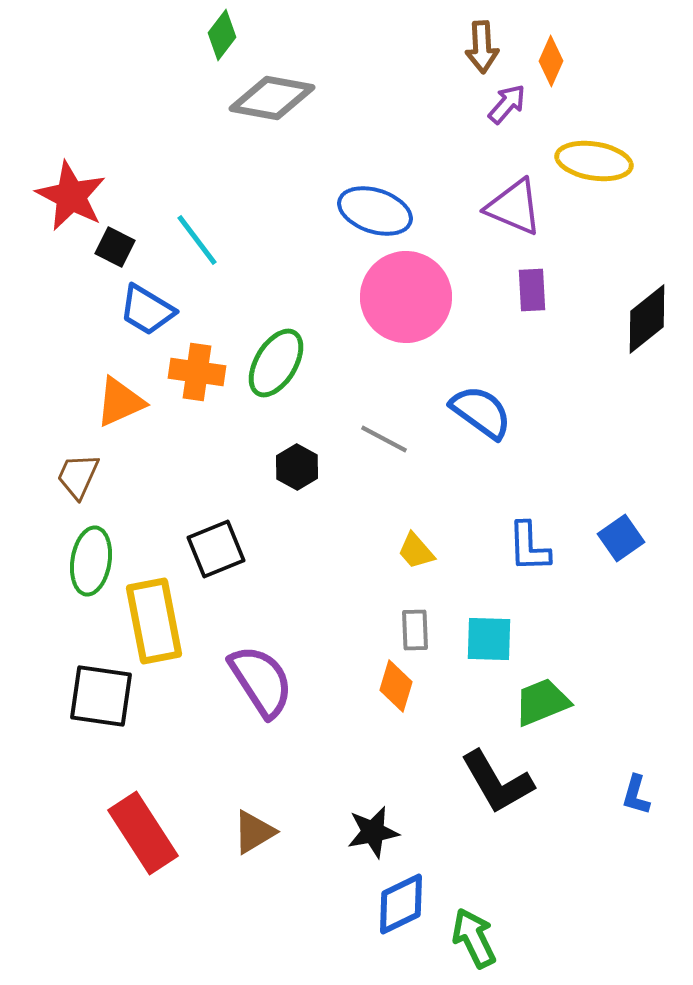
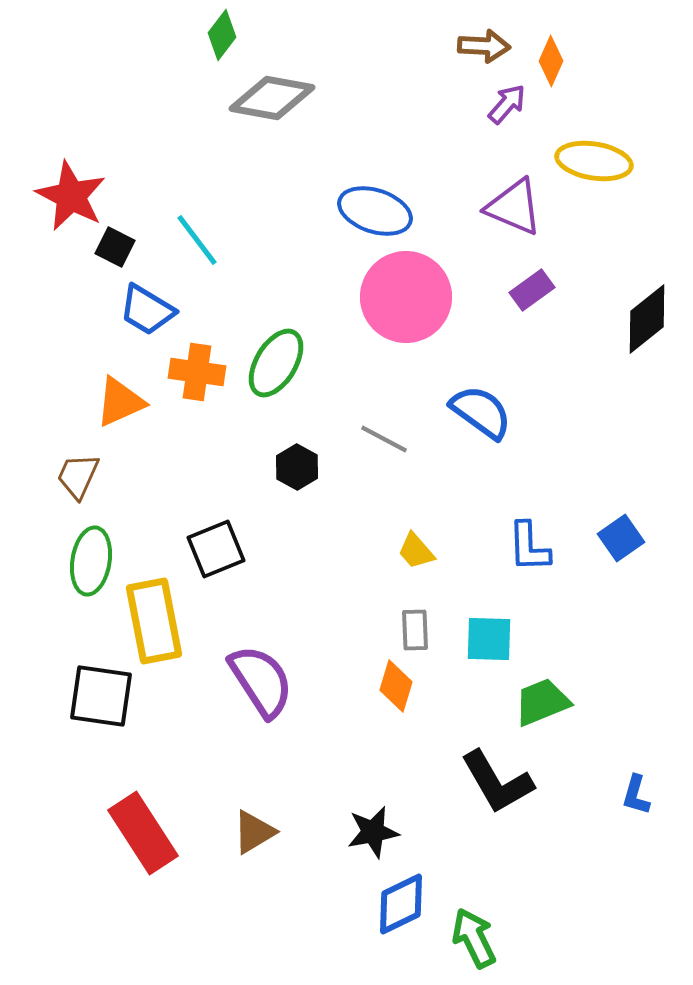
brown arrow at (482, 47): moved 2 px right, 1 px up; rotated 84 degrees counterclockwise
purple rectangle at (532, 290): rotated 57 degrees clockwise
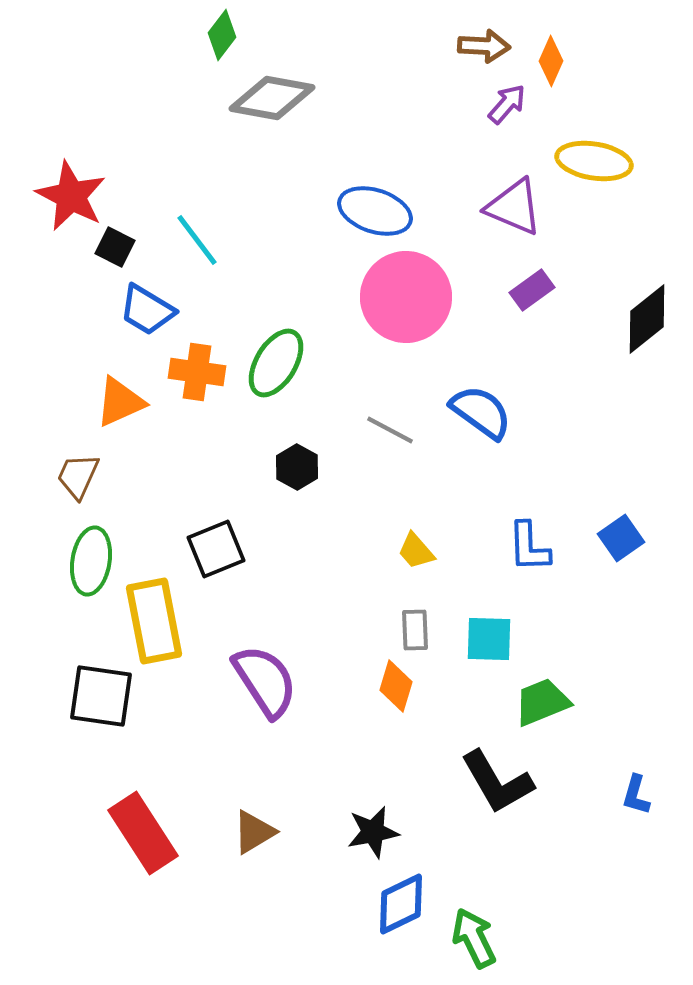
gray line at (384, 439): moved 6 px right, 9 px up
purple semicircle at (261, 681): moved 4 px right
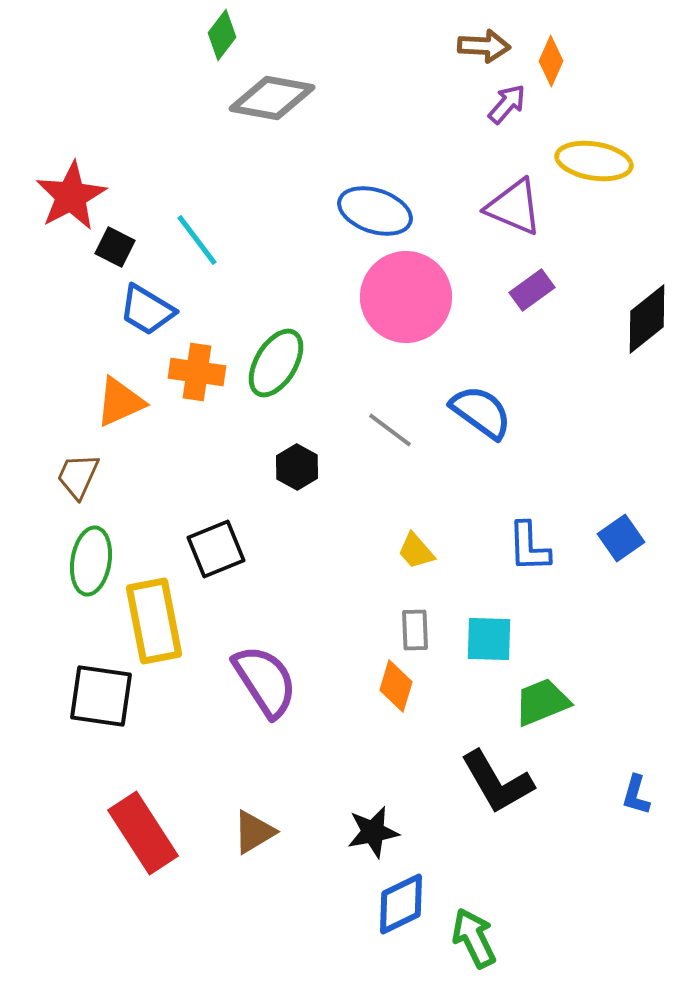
red star at (71, 196): rotated 16 degrees clockwise
gray line at (390, 430): rotated 9 degrees clockwise
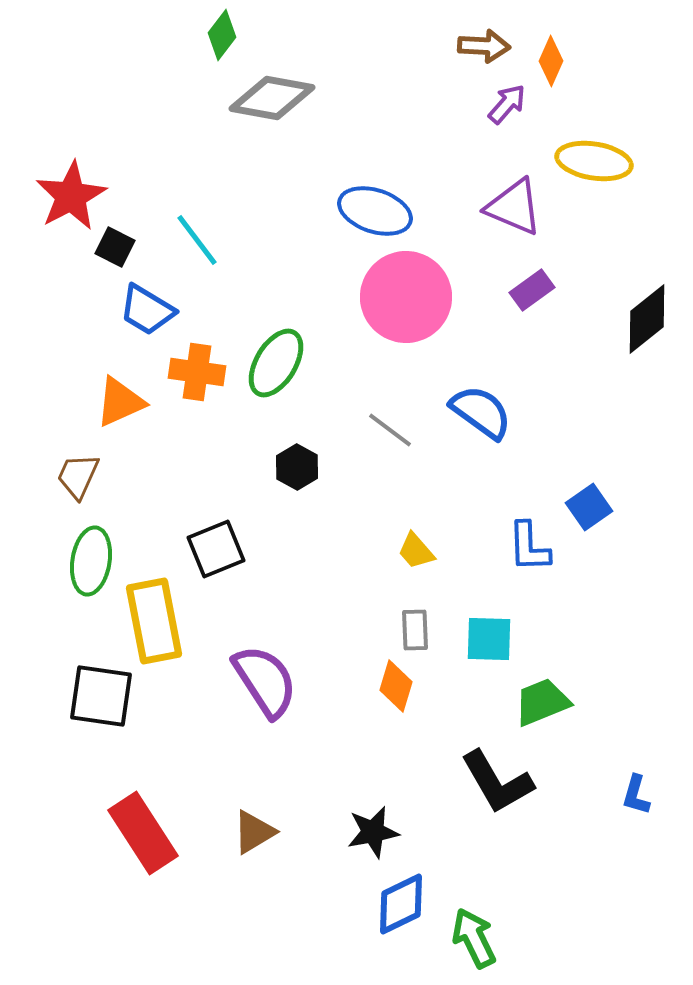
blue square at (621, 538): moved 32 px left, 31 px up
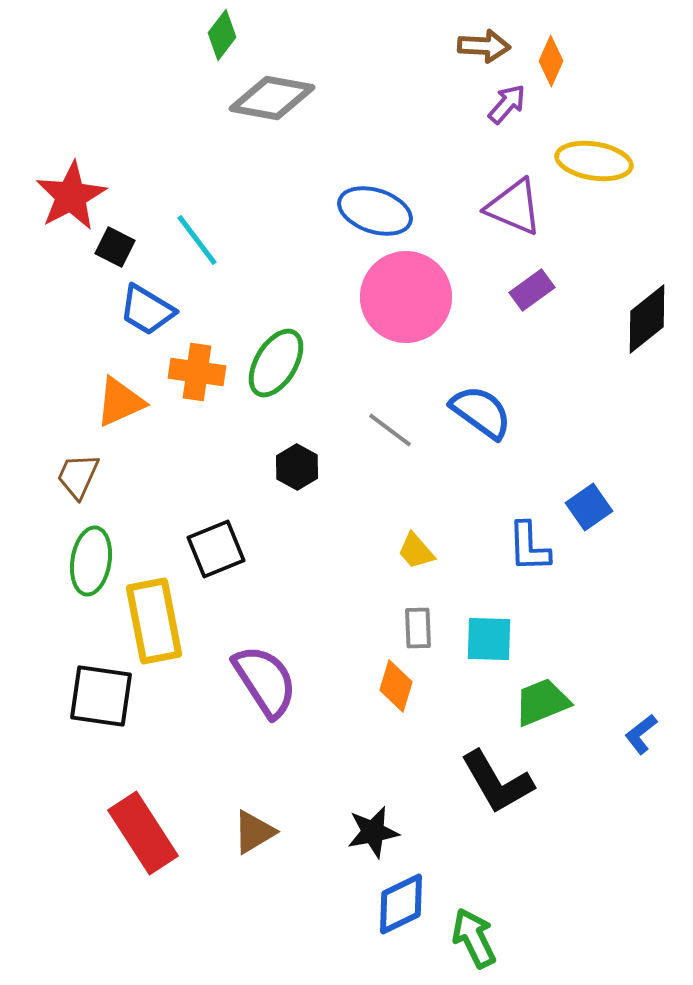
gray rectangle at (415, 630): moved 3 px right, 2 px up
blue L-shape at (636, 795): moved 5 px right, 61 px up; rotated 36 degrees clockwise
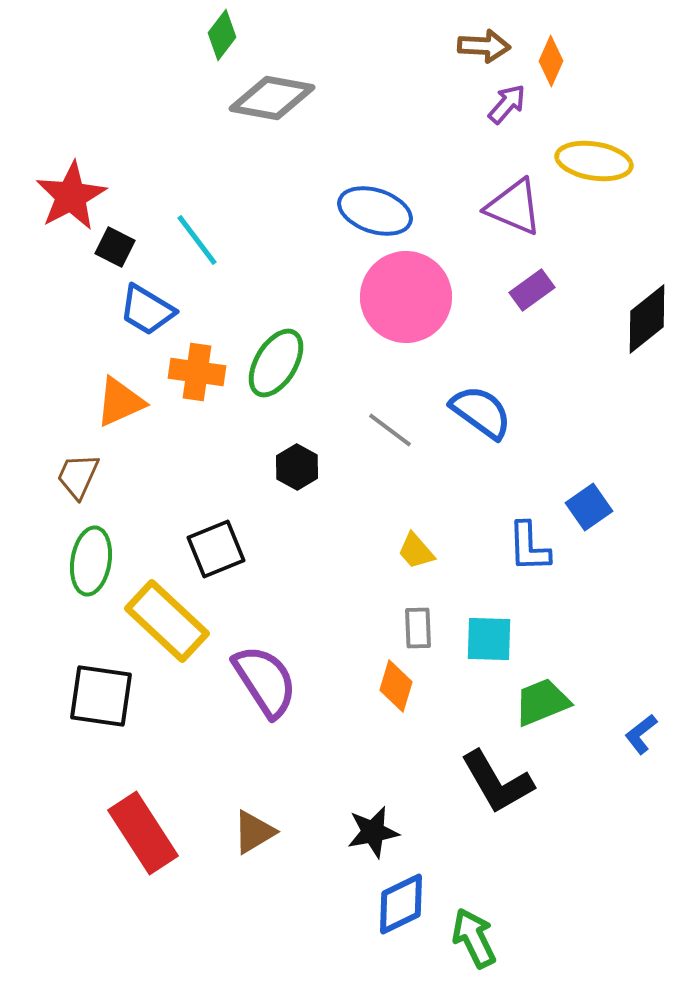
yellow rectangle at (154, 621): moved 13 px right; rotated 36 degrees counterclockwise
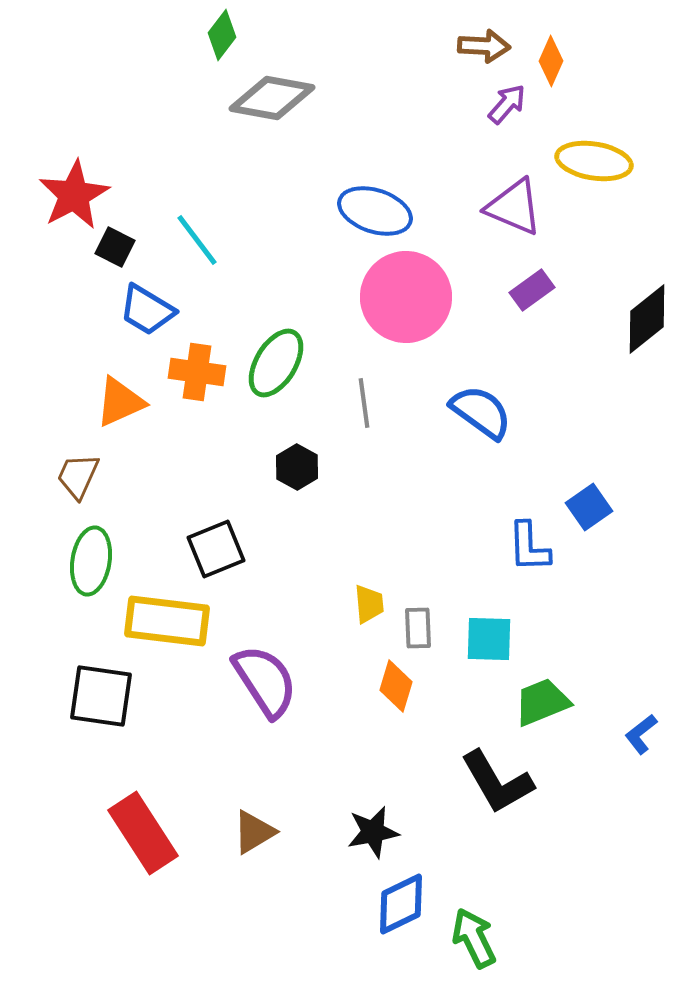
red star at (71, 196): moved 3 px right, 1 px up
gray line at (390, 430): moved 26 px left, 27 px up; rotated 45 degrees clockwise
yellow trapezoid at (416, 551): moved 47 px left, 53 px down; rotated 144 degrees counterclockwise
yellow rectangle at (167, 621): rotated 36 degrees counterclockwise
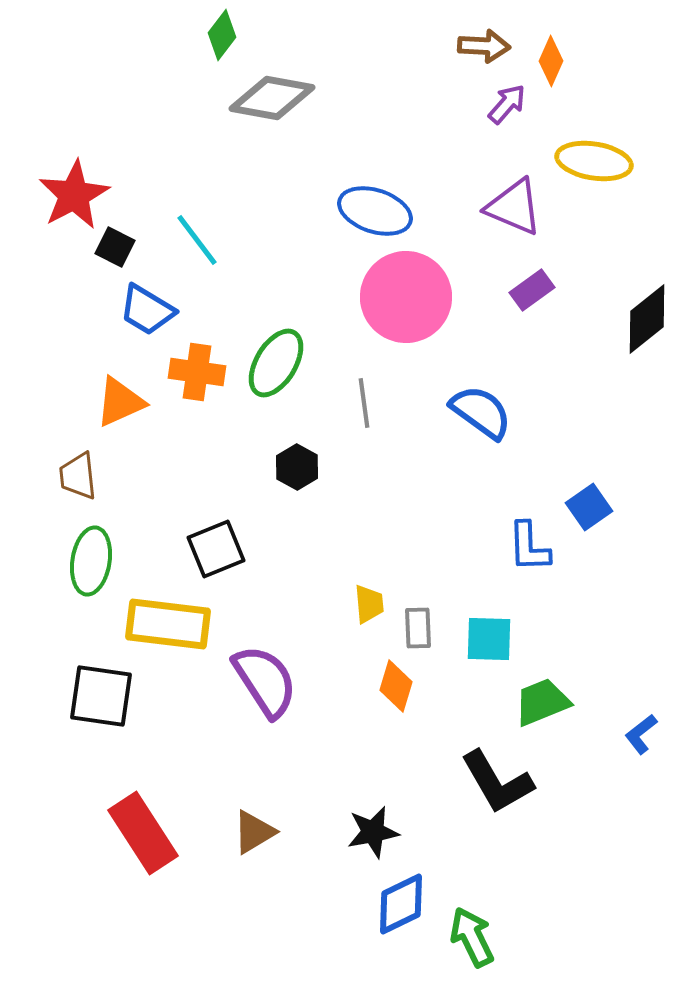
brown trapezoid at (78, 476): rotated 30 degrees counterclockwise
yellow rectangle at (167, 621): moved 1 px right, 3 px down
green arrow at (474, 938): moved 2 px left, 1 px up
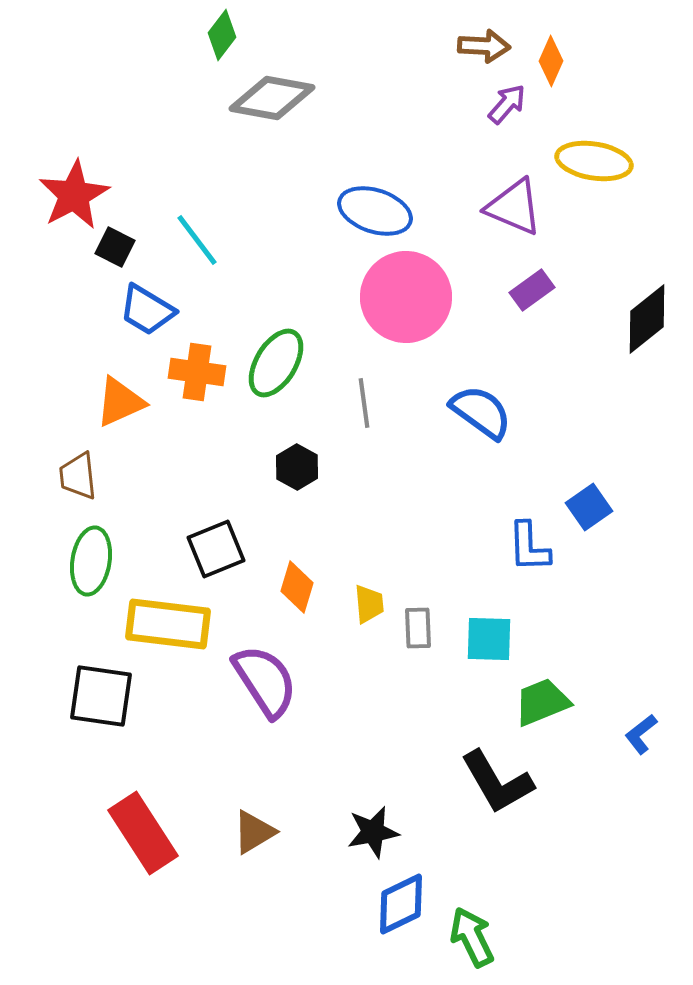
orange diamond at (396, 686): moved 99 px left, 99 px up
